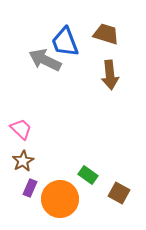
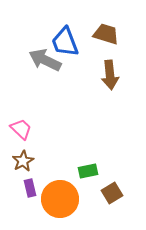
green rectangle: moved 4 px up; rotated 48 degrees counterclockwise
purple rectangle: rotated 36 degrees counterclockwise
brown square: moved 7 px left; rotated 30 degrees clockwise
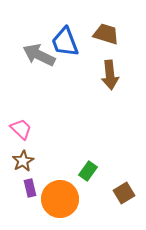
gray arrow: moved 6 px left, 5 px up
green rectangle: rotated 42 degrees counterclockwise
brown square: moved 12 px right
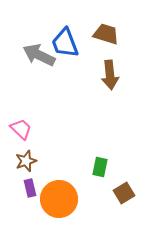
blue trapezoid: moved 1 px down
brown star: moved 3 px right; rotated 10 degrees clockwise
green rectangle: moved 12 px right, 4 px up; rotated 24 degrees counterclockwise
orange circle: moved 1 px left
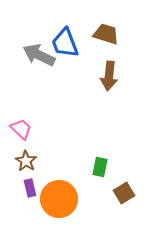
brown arrow: moved 1 px left, 1 px down; rotated 12 degrees clockwise
brown star: rotated 20 degrees counterclockwise
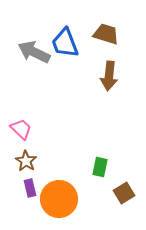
gray arrow: moved 5 px left, 3 px up
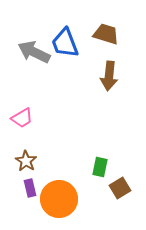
pink trapezoid: moved 1 px right, 11 px up; rotated 105 degrees clockwise
brown square: moved 4 px left, 5 px up
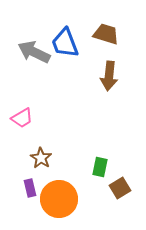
brown star: moved 15 px right, 3 px up
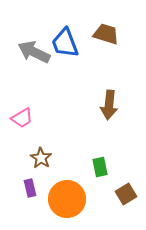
brown arrow: moved 29 px down
green rectangle: rotated 24 degrees counterclockwise
brown square: moved 6 px right, 6 px down
orange circle: moved 8 px right
